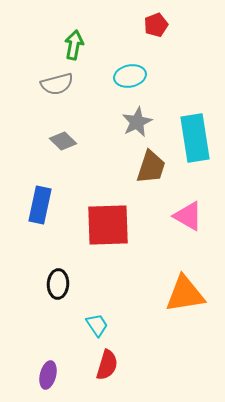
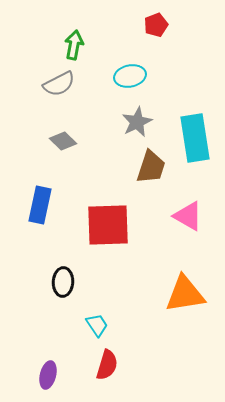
gray semicircle: moved 2 px right; rotated 12 degrees counterclockwise
black ellipse: moved 5 px right, 2 px up
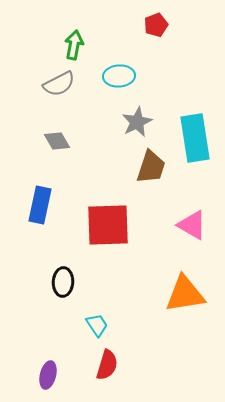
cyan ellipse: moved 11 px left; rotated 8 degrees clockwise
gray diamond: moved 6 px left; rotated 16 degrees clockwise
pink triangle: moved 4 px right, 9 px down
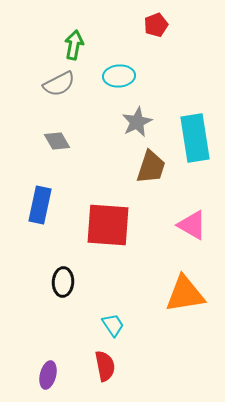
red square: rotated 6 degrees clockwise
cyan trapezoid: moved 16 px right
red semicircle: moved 2 px left, 1 px down; rotated 28 degrees counterclockwise
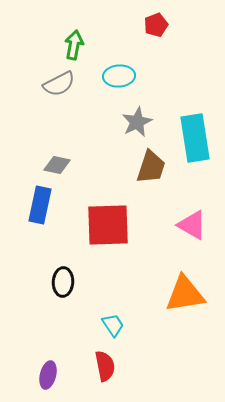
gray diamond: moved 24 px down; rotated 48 degrees counterclockwise
red square: rotated 6 degrees counterclockwise
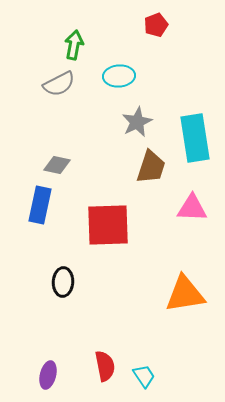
pink triangle: moved 17 px up; rotated 28 degrees counterclockwise
cyan trapezoid: moved 31 px right, 51 px down
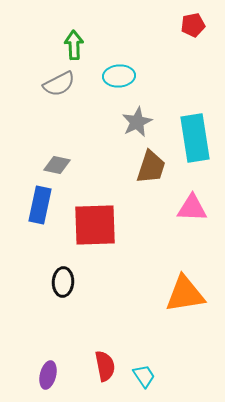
red pentagon: moved 37 px right; rotated 10 degrees clockwise
green arrow: rotated 12 degrees counterclockwise
red square: moved 13 px left
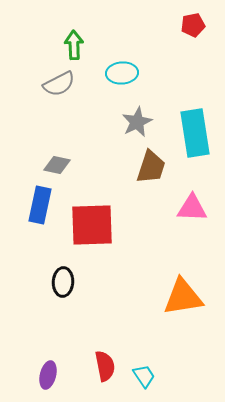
cyan ellipse: moved 3 px right, 3 px up
cyan rectangle: moved 5 px up
red square: moved 3 px left
orange triangle: moved 2 px left, 3 px down
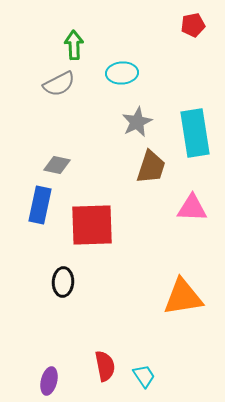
purple ellipse: moved 1 px right, 6 px down
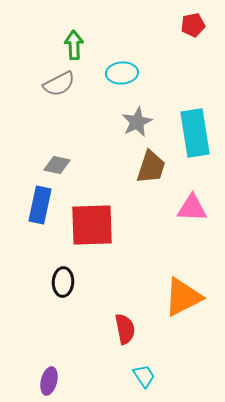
orange triangle: rotated 18 degrees counterclockwise
red semicircle: moved 20 px right, 37 px up
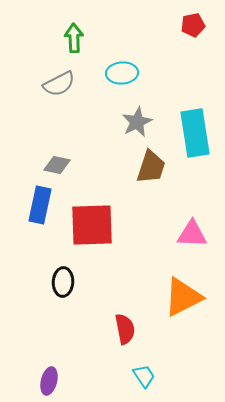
green arrow: moved 7 px up
pink triangle: moved 26 px down
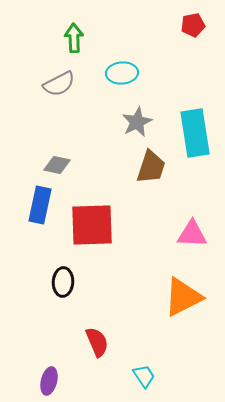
red semicircle: moved 28 px left, 13 px down; rotated 12 degrees counterclockwise
